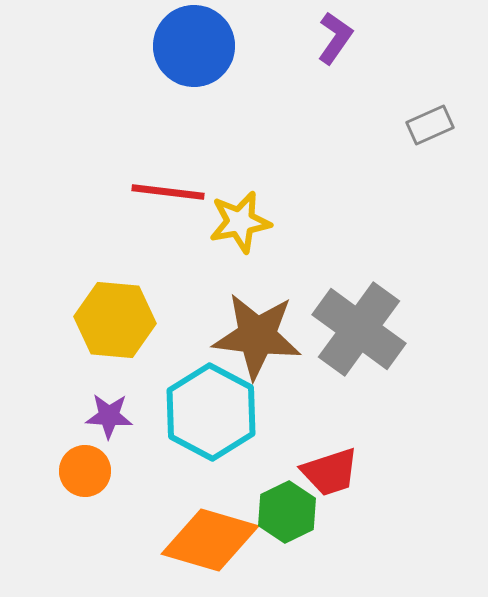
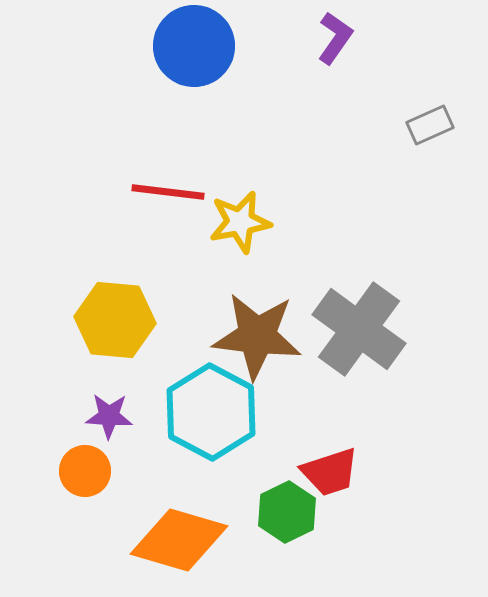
orange diamond: moved 31 px left
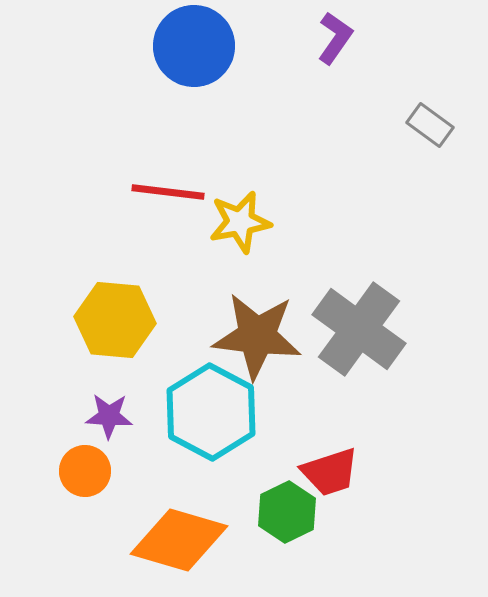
gray rectangle: rotated 60 degrees clockwise
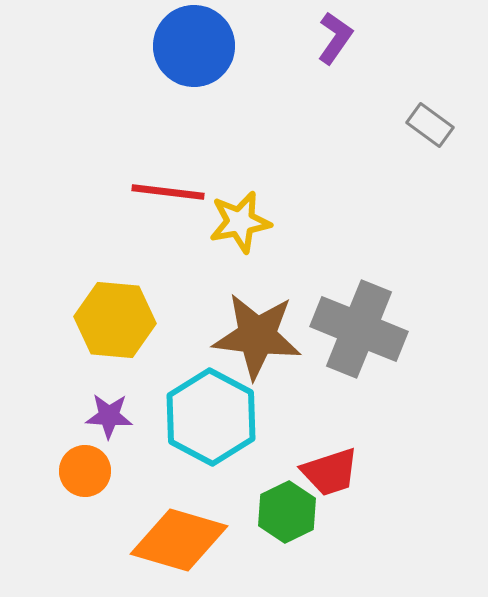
gray cross: rotated 14 degrees counterclockwise
cyan hexagon: moved 5 px down
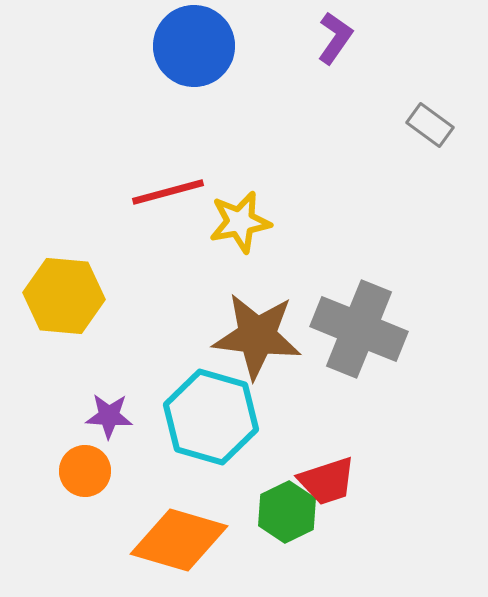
red line: rotated 22 degrees counterclockwise
yellow hexagon: moved 51 px left, 24 px up
cyan hexagon: rotated 12 degrees counterclockwise
red trapezoid: moved 3 px left, 9 px down
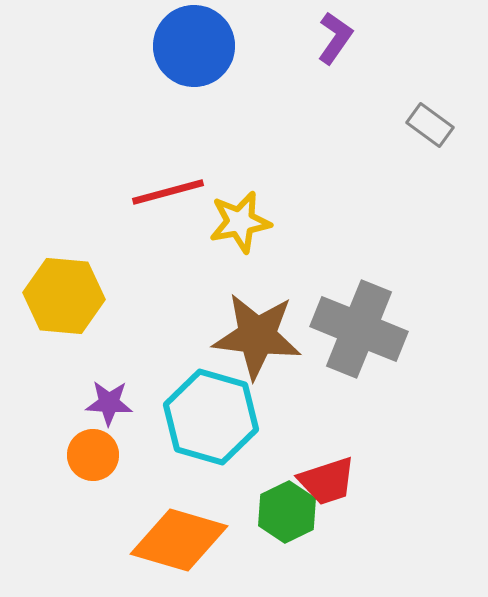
purple star: moved 13 px up
orange circle: moved 8 px right, 16 px up
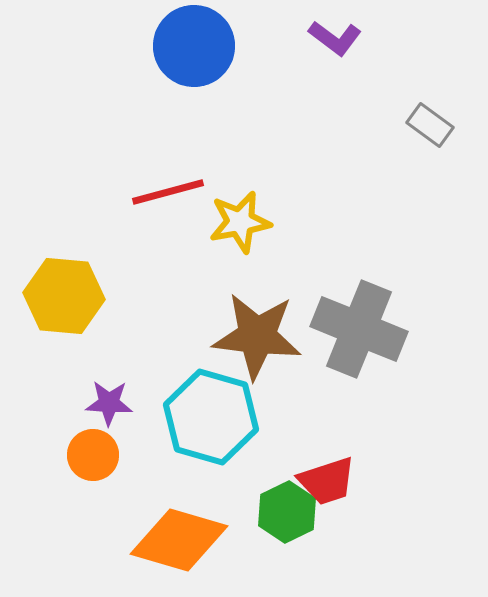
purple L-shape: rotated 92 degrees clockwise
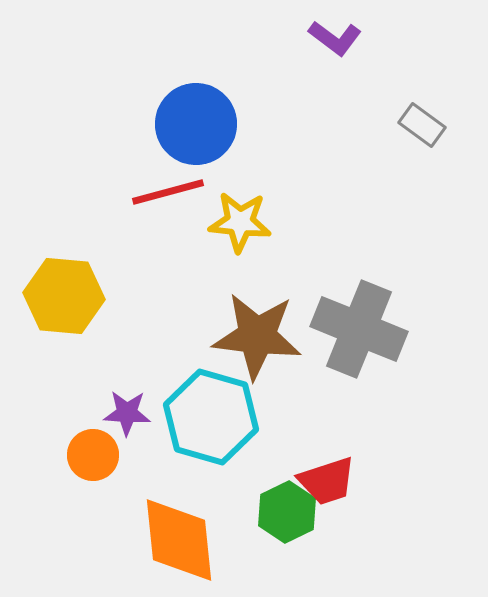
blue circle: moved 2 px right, 78 px down
gray rectangle: moved 8 px left
yellow star: rotated 16 degrees clockwise
purple star: moved 18 px right, 10 px down
orange diamond: rotated 68 degrees clockwise
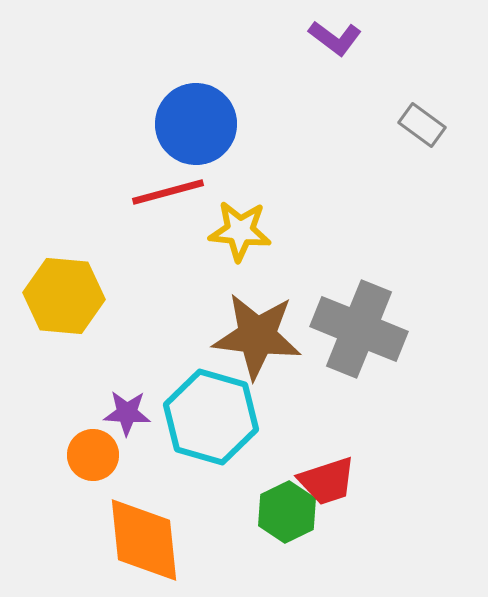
yellow star: moved 9 px down
orange diamond: moved 35 px left
